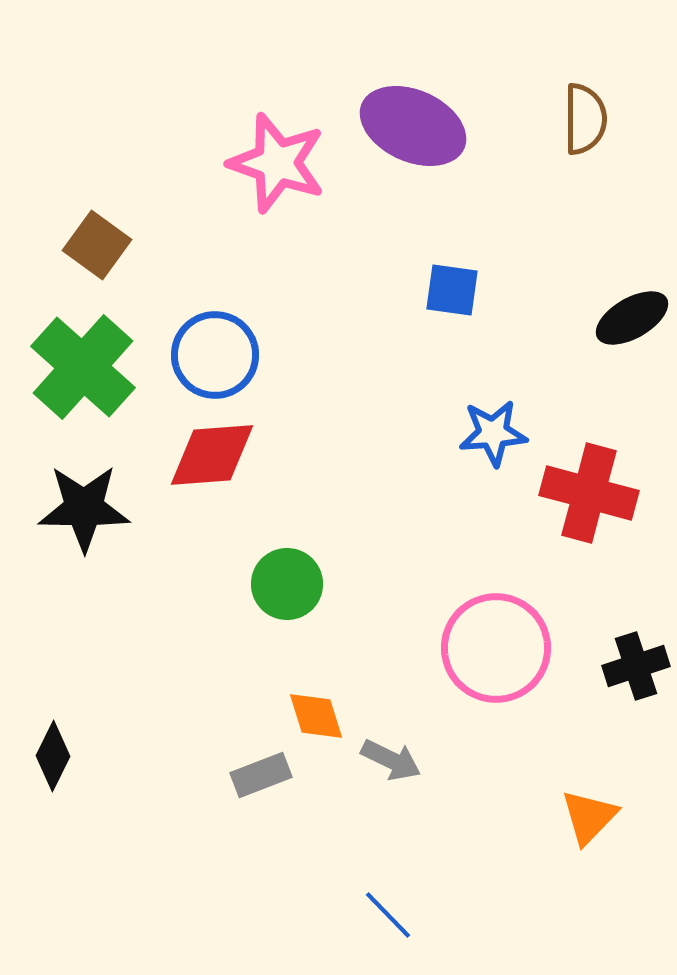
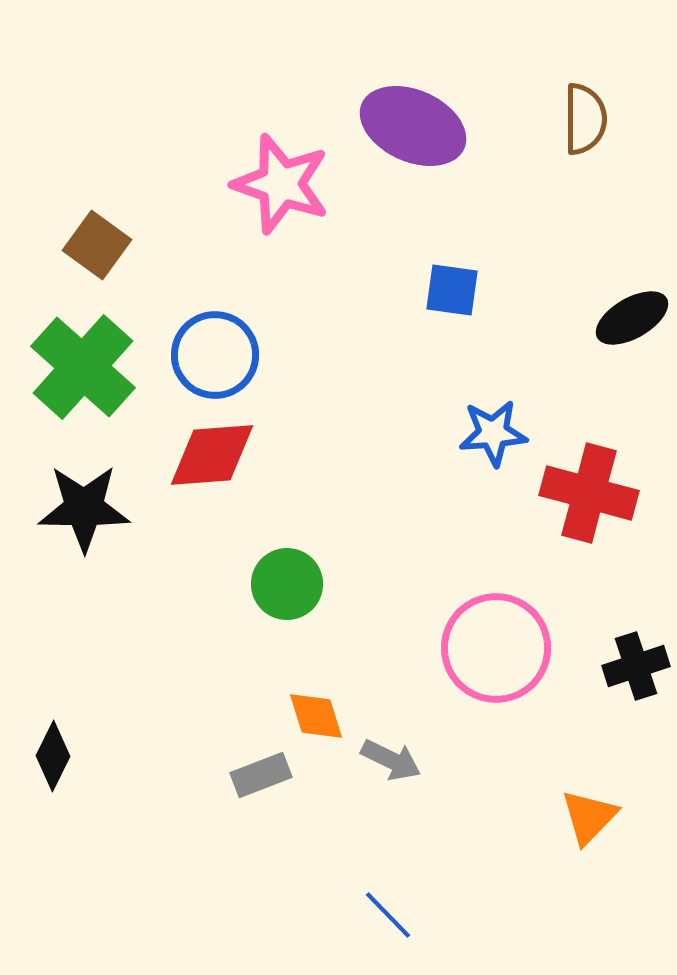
pink star: moved 4 px right, 21 px down
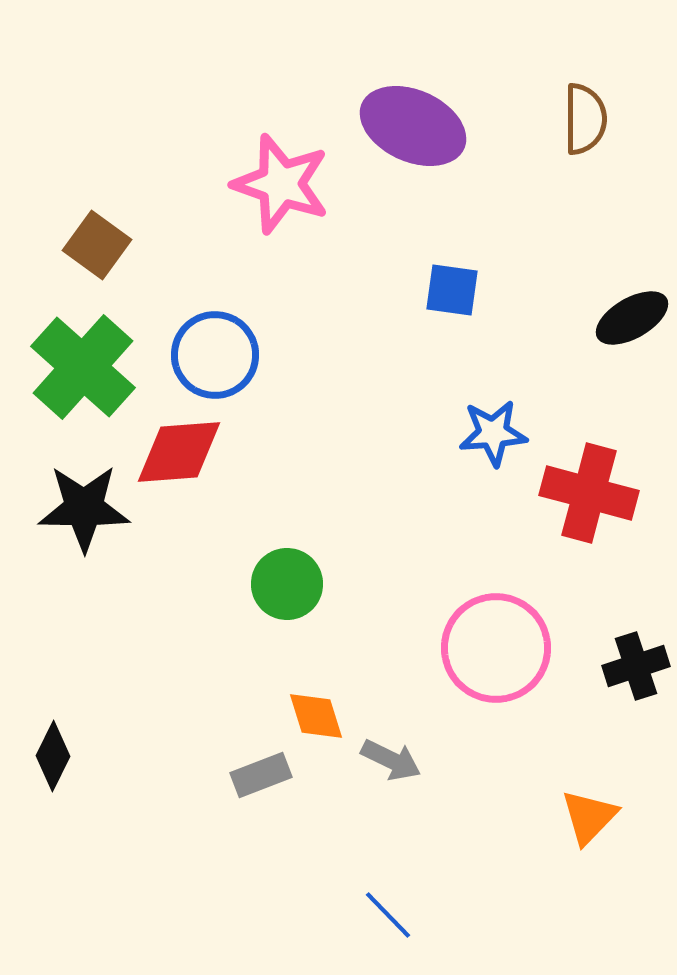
red diamond: moved 33 px left, 3 px up
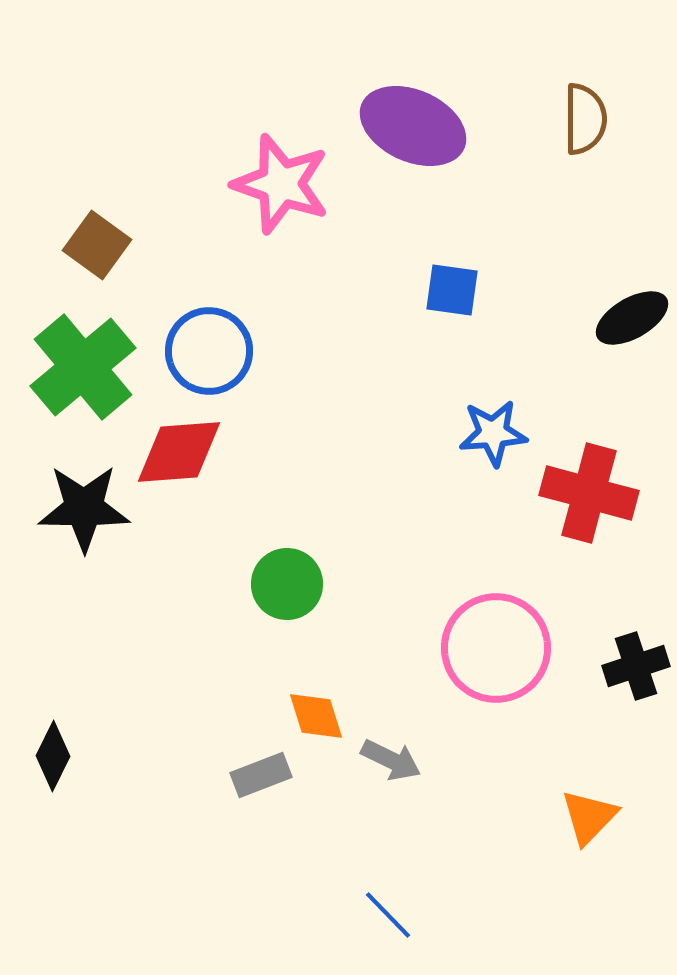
blue circle: moved 6 px left, 4 px up
green cross: rotated 8 degrees clockwise
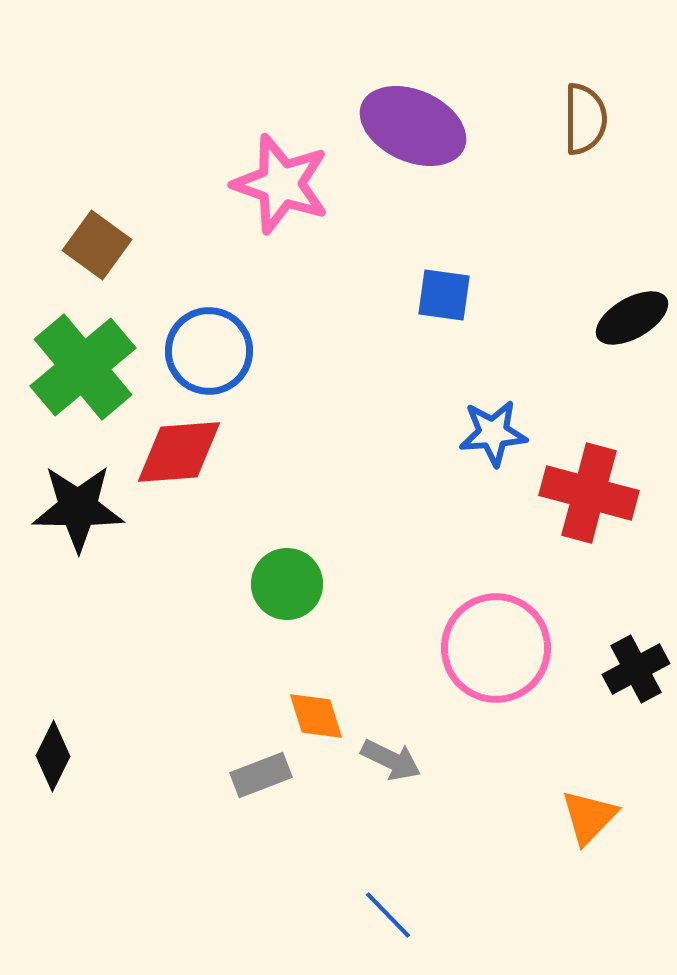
blue square: moved 8 px left, 5 px down
black star: moved 6 px left
black cross: moved 3 px down; rotated 10 degrees counterclockwise
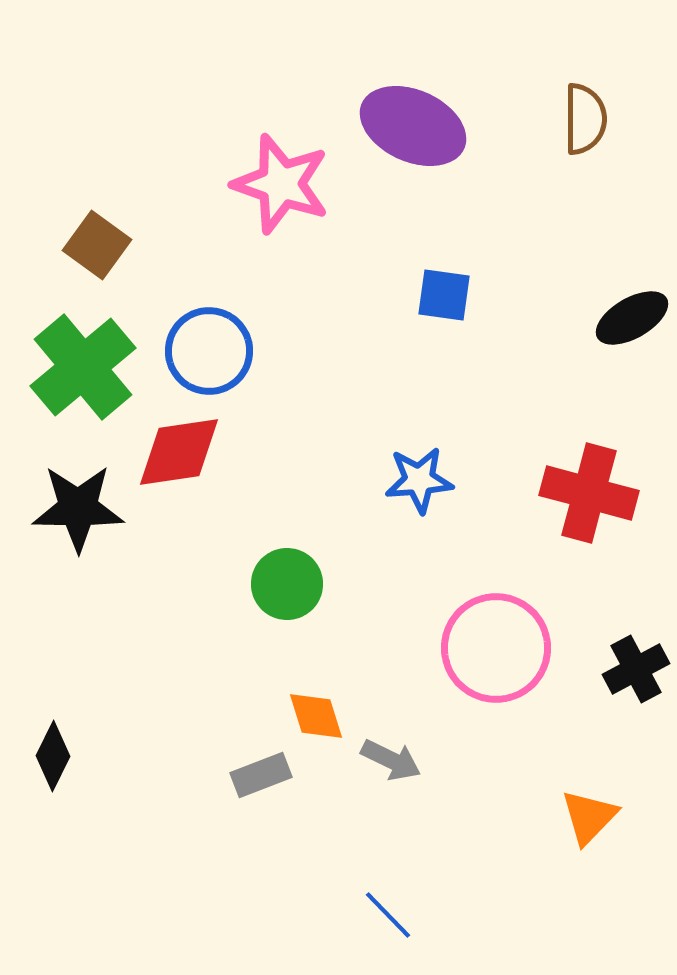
blue star: moved 74 px left, 47 px down
red diamond: rotated 4 degrees counterclockwise
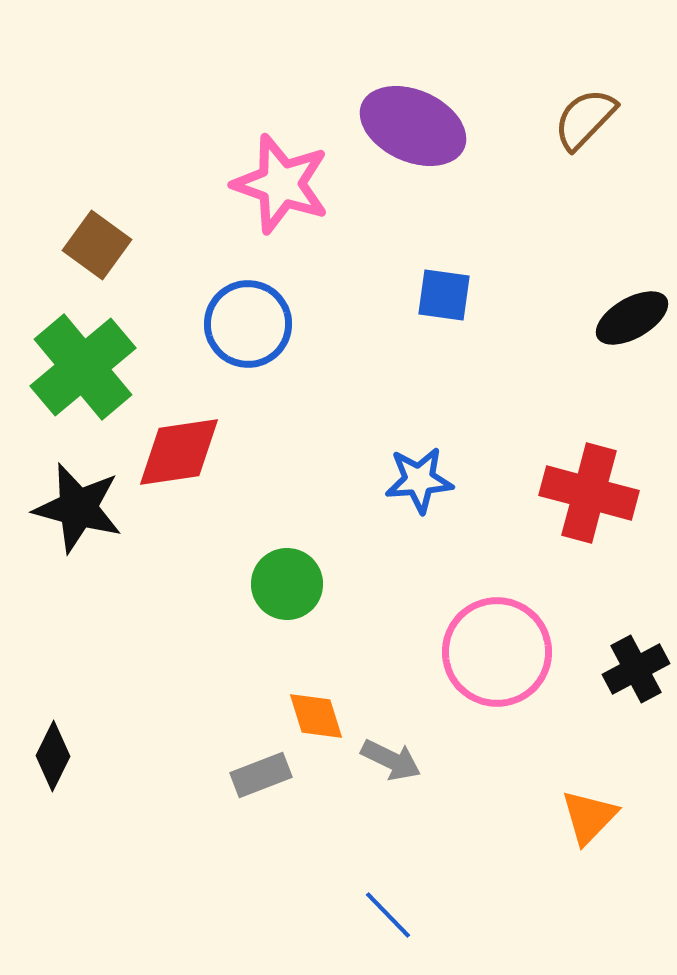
brown semicircle: rotated 136 degrees counterclockwise
blue circle: moved 39 px right, 27 px up
black star: rotated 14 degrees clockwise
pink circle: moved 1 px right, 4 px down
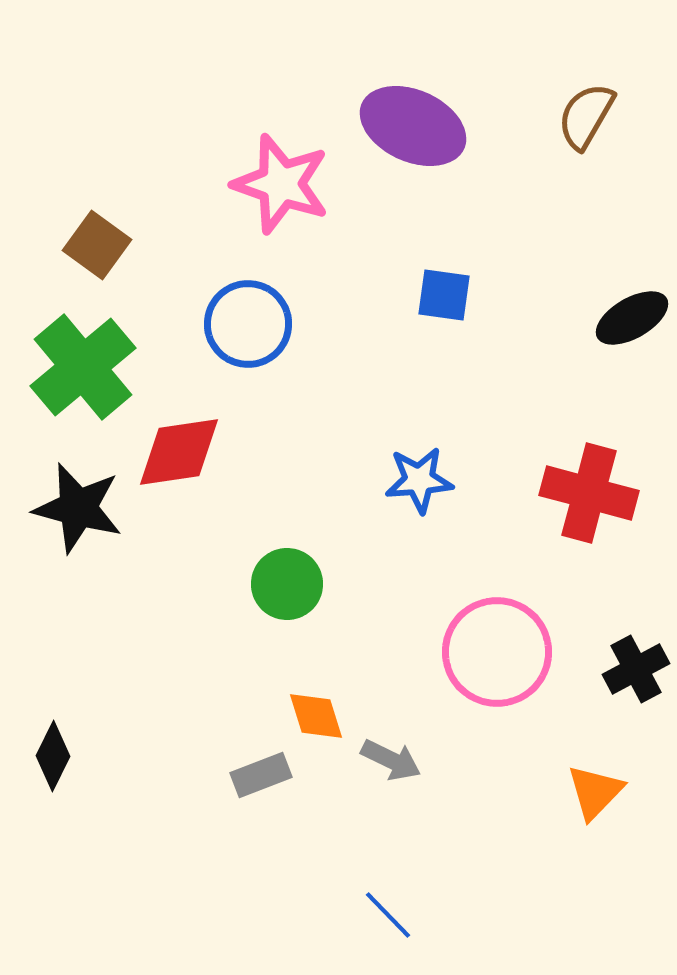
brown semicircle: moved 1 px right, 3 px up; rotated 14 degrees counterclockwise
orange triangle: moved 6 px right, 25 px up
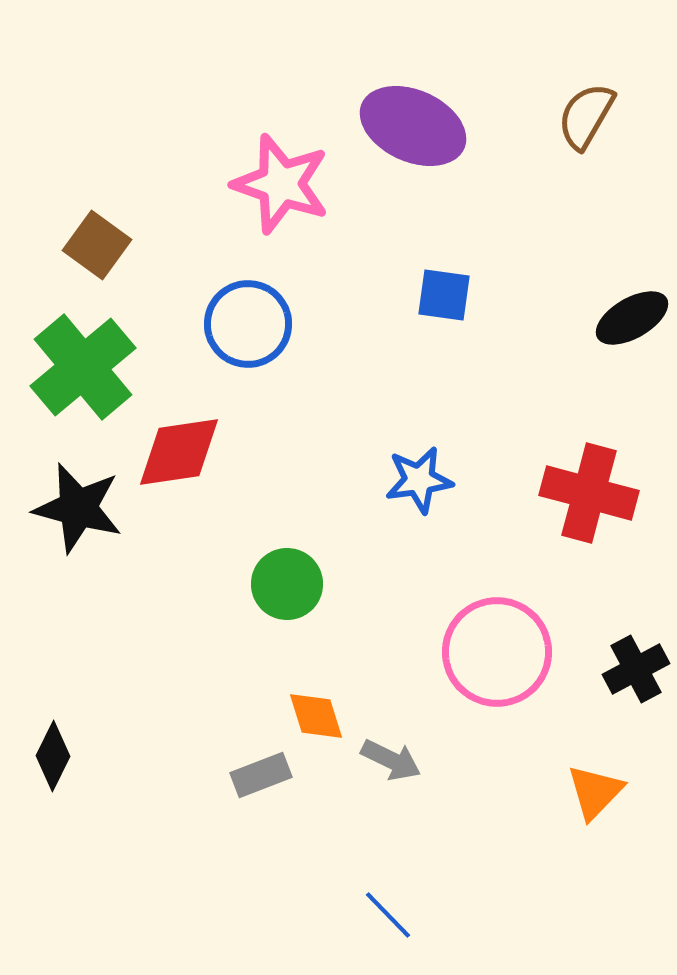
blue star: rotated 4 degrees counterclockwise
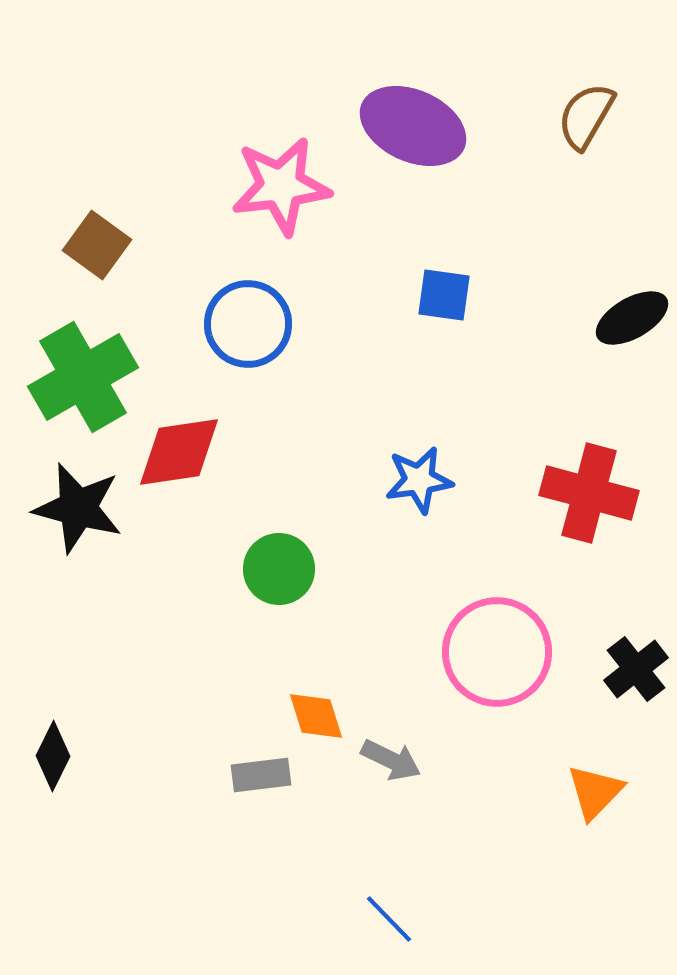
pink star: moved 2 px down; rotated 26 degrees counterclockwise
green cross: moved 10 px down; rotated 10 degrees clockwise
green circle: moved 8 px left, 15 px up
black cross: rotated 10 degrees counterclockwise
gray rectangle: rotated 14 degrees clockwise
blue line: moved 1 px right, 4 px down
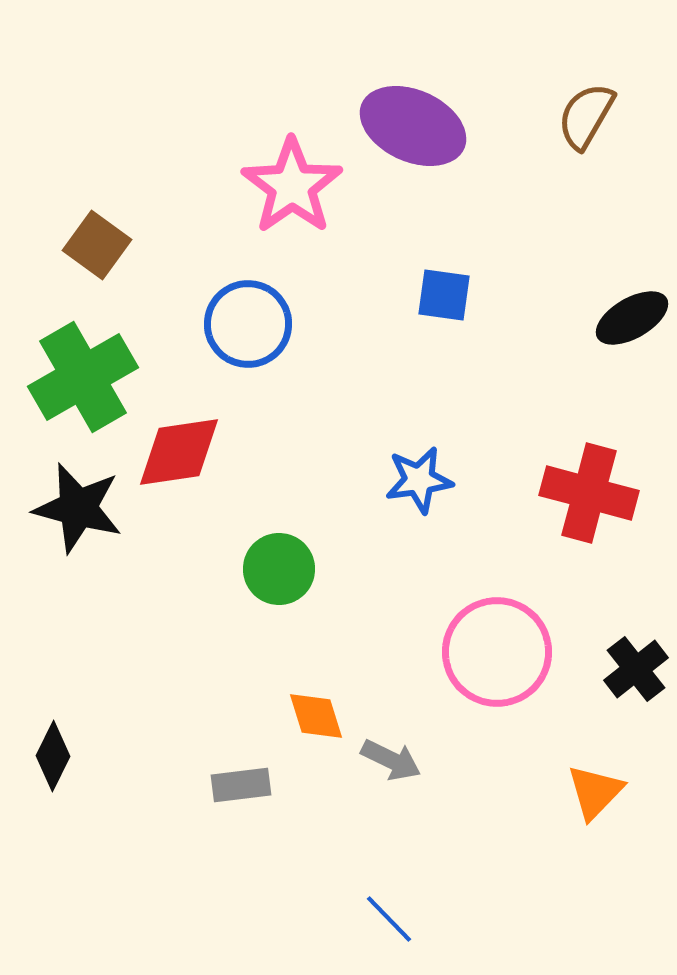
pink star: moved 11 px right; rotated 28 degrees counterclockwise
gray rectangle: moved 20 px left, 10 px down
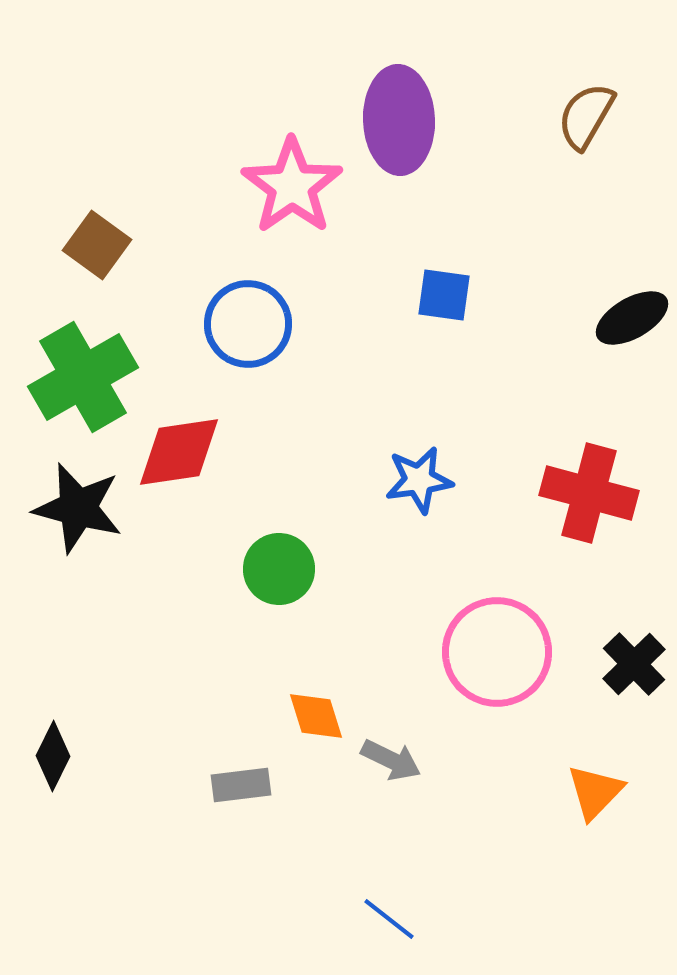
purple ellipse: moved 14 px left, 6 px up; rotated 64 degrees clockwise
black cross: moved 2 px left, 5 px up; rotated 6 degrees counterclockwise
blue line: rotated 8 degrees counterclockwise
